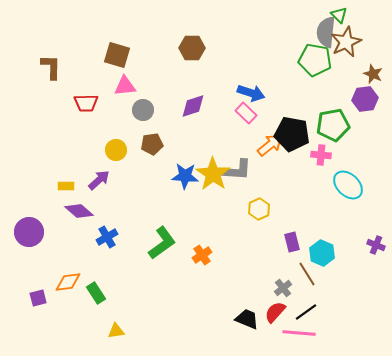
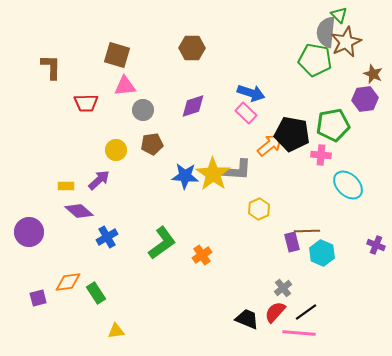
brown line at (307, 274): moved 43 px up; rotated 60 degrees counterclockwise
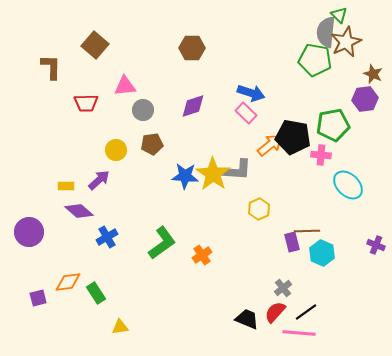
brown square at (117, 55): moved 22 px left, 10 px up; rotated 24 degrees clockwise
black pentagon at (292, 134): moved 1 px right, 3 px down
yellow triangle at (116, 331): moved 4 px right, 4 px up
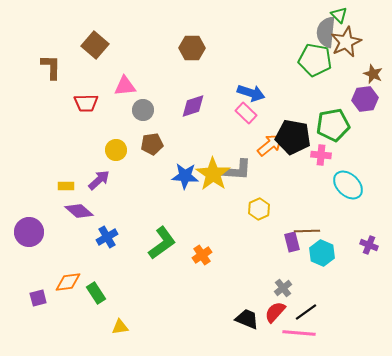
purple cross at (376, 245): moved 7 px left
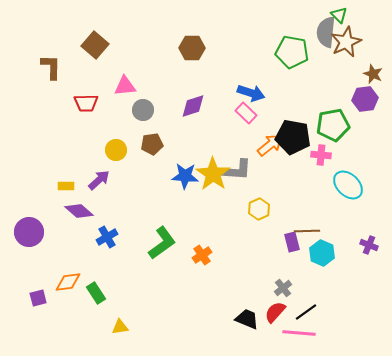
green pentagon at (315, 60): moved 23 px left, 8 px up
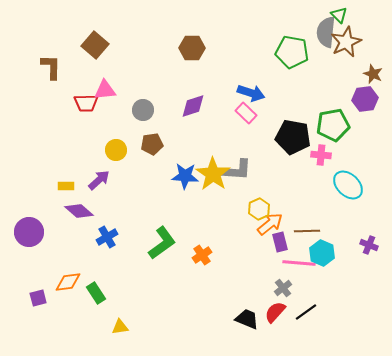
pink triangle at (125, 86): moved 20 px left, 4 px down
orange arrow at (270, 145): moved 79 px down
purple rectangle at (292, 242): moved 12 px left
pink line at (299, 333): moved 70 px up
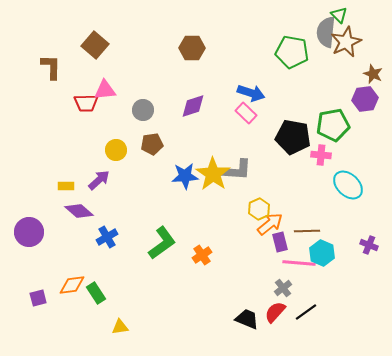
blue star at (185, 176): rotated 8 degrees counterclockwise
orange diamond at (68, 282): moved 4 px right, 3 px down
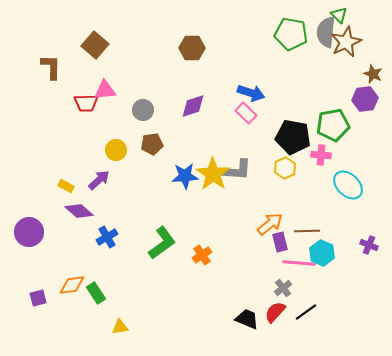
green pentagon at (292, 52): moved 1 px left, 18 px up
yellow rectangle at (66, 186): rotated 28 degrees clockwise
yellow hexagon at (259, 209): moved 26 px right, 41 px up
